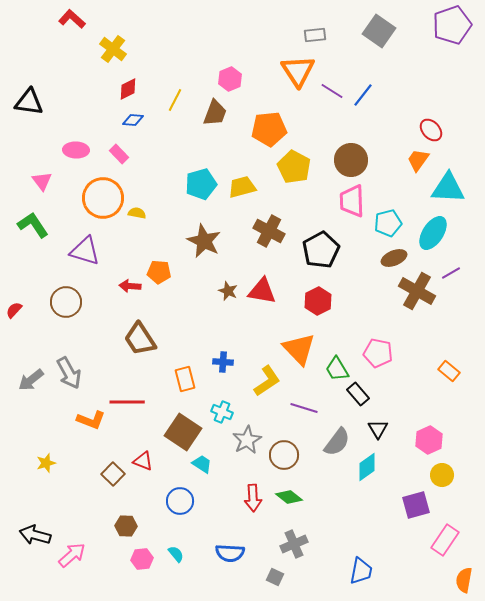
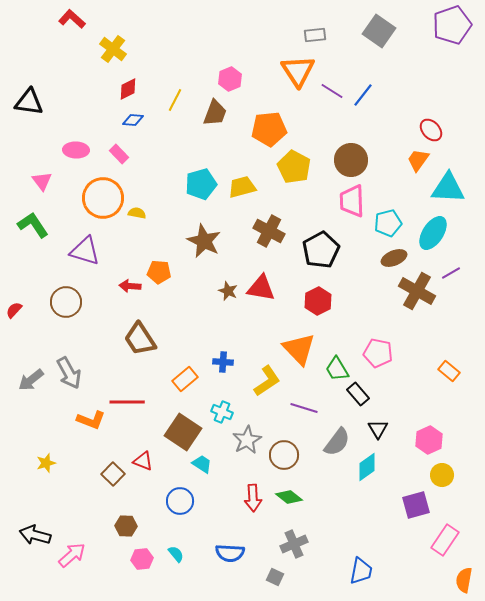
red triangle at (262, 291): moved 1 px left, 3 px up
orange rectangle at (185, 379): rotated 65 degrees clockwise
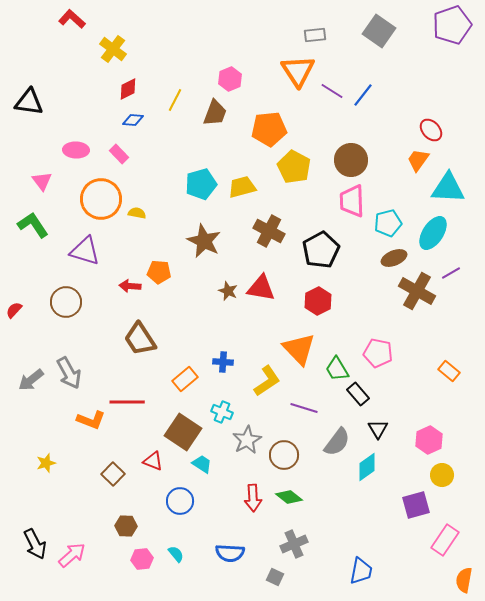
orange circle at (103, 198): moved 2 px left, 1 px down
red triangle at (143, 461): moved 10 px right
black arrow at (35, 535): moved 9 px down; rotated 132 degrees counterclockwise
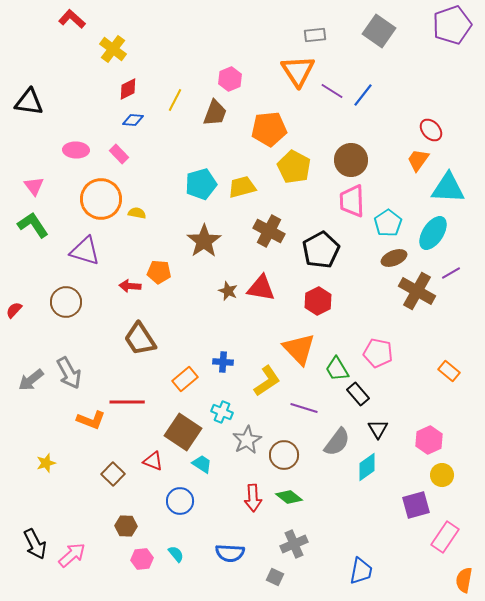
pink triangle at (42, 181): moved 8 px left, 5 px down
cyan pentagon at (388, 223): rotated 20 degrees counterclockwise
brown star at (204, 241): rotated 12 degrees clockwise
pink rectangle at (445, 540): moved 3 px up
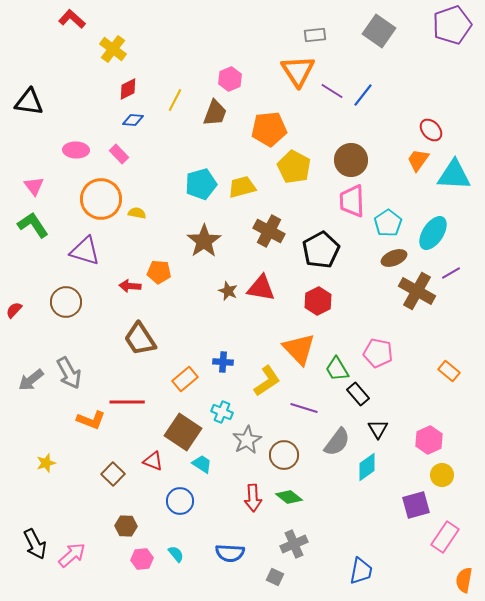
cyan triangle at (448, 188): moved 6 px right, 13 px up
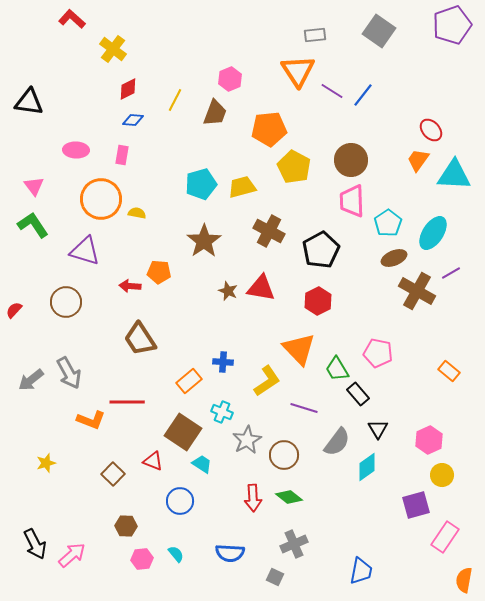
pink rectangle at (119, 154): moved 3 px right, 1 px down; rotated 54 degrees clockwise
orange rectangle at (185, 379): moved 4 px right, 2 px down
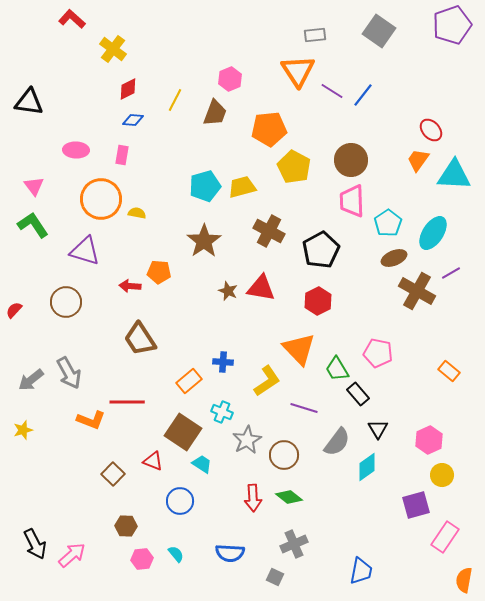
cyan pentagon at (201, 184): moved 4 px right, 2 px down
yellow star at (46, 463): moved 23 px left, 33 px up
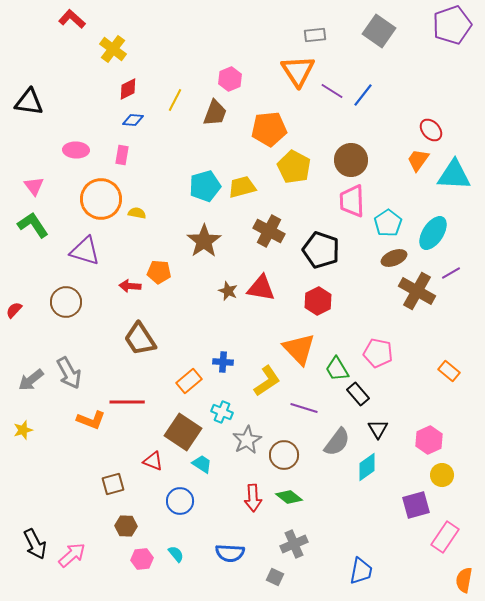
black pentagon at (321, 250): rotated 24 degrees counterclockwise
brown square at (113, 474): moved 10 px down; rotated 30 degrees clockwise
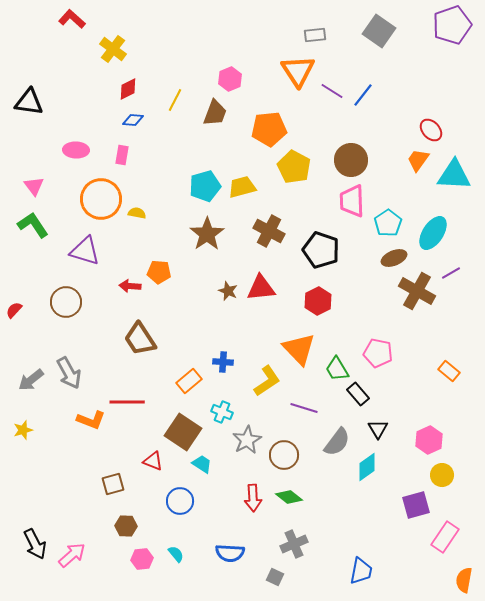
brown star at (204, 241): moved 3 px right, 7 px up
red triangle at (261, 288): rotated 16 degrees counterclockwise
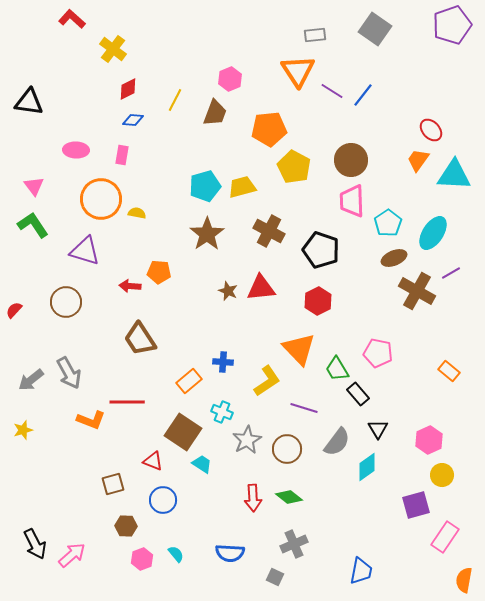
gray square at (379, 31): moved 4 px left, 2 px up
brown circle at (284, 455): moved 3 px right, 6 px up
blue circle at (180, 501): moved 17 px left, 1 px up
pink hexagon at (142, 559): rotated 15 degrees counterclockwise
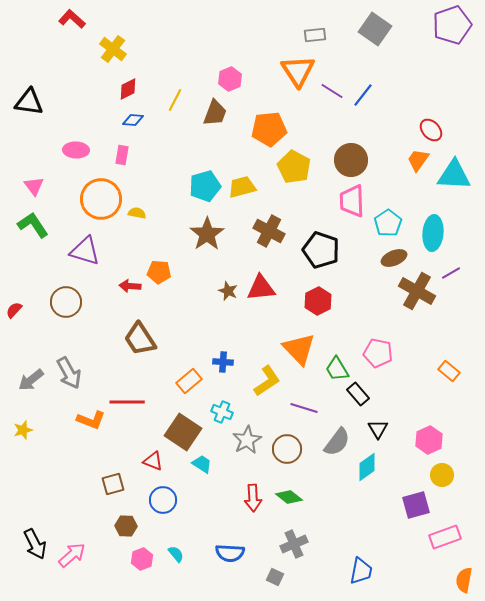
cyan ellipse at (433, 233): rotated 28 degrees counterclockwise
pink rectangle at (445, 537): rotated 36 degrees clockwise
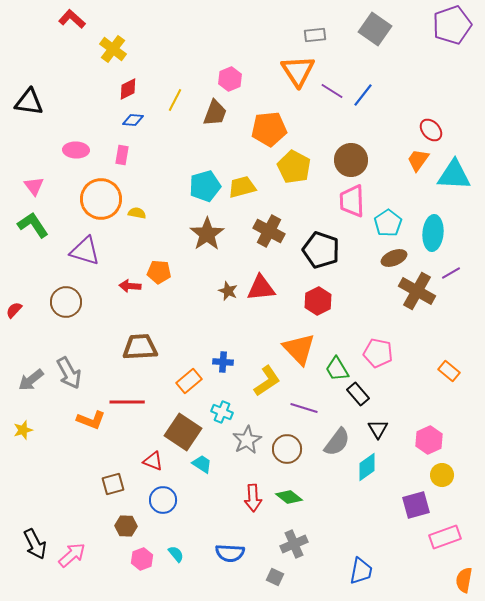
brown trapezoid at (140, 339): moved 8 px down; rotated 120 degrees clockwise
